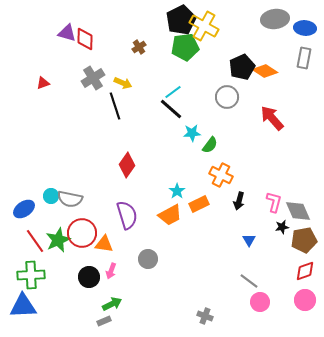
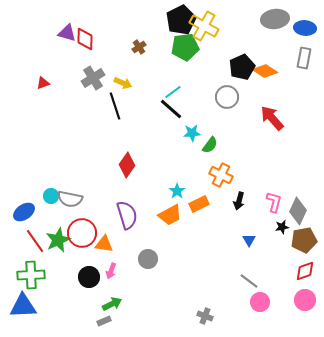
blue ellipse at (24, 209): moved 3 px down
gray diamond at (298, 211): rotated 48 degrees clockwise
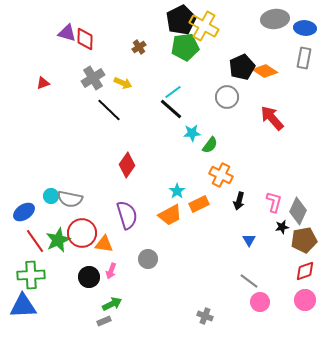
black line at (115, 106): moved 6 px left, 4 px down; rotated 28 degrees counterclockwise
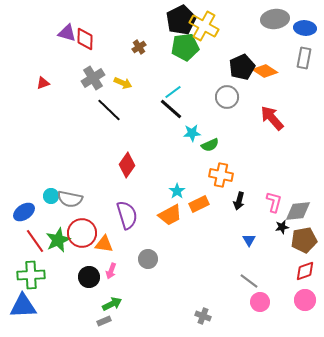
green semicircle at (210, 145): rotated 30 degrees clockwise
orange cross at (221, 175): rotated 15 degrees counterclockwise
gray diamond at (298, 211): rotated 60 degrees clockwise
gray cross at (205, 316): moved 2 px left
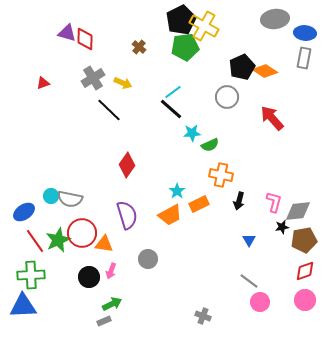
blue ellipse at (305, 28): moved 5 px down
brown cross at (139, 47): rotated 16 degrees counterclockwise
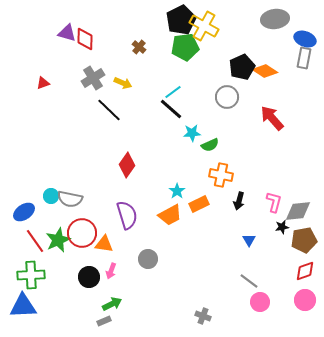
blue ellipse at (305, 33): moved 6 px down; rotated 15 degrees clockwise
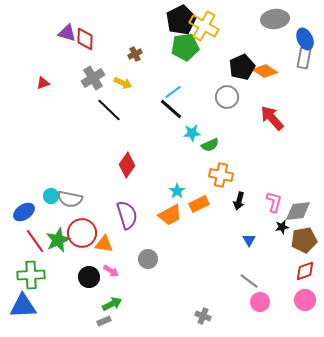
blue ellipse at (305, 39): rotated 45 degrees clockwise
brown cross at (139, 47): moved 4 px left, 7 px down; rotated 24 degrees clockwise
pink arrow at (111, 271): rotated 77 degrees counterclockwise
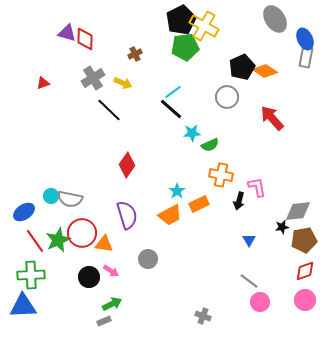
gray ellipse at (275, 19): rotated 64 degrees clockwise
gray rectangle at (304, 58): moved 2 px right, 1 px up
pink L-shape at (274, 202): moved 17 px left, 15 px up; rotated 25 degrees counterclockwise
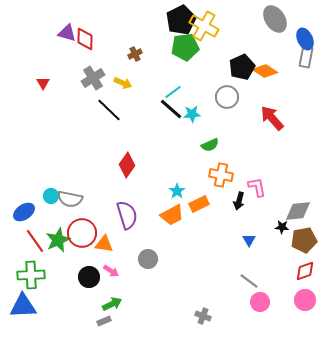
red triangle at (43, 83): rotated 40 degrees counterclockwise
cyan star at (192, 133): moved 19 px up
orange trapezoid at (170, 215): moved 2 px right
black star at (282, 227): rotated 16 degrees clockwise
